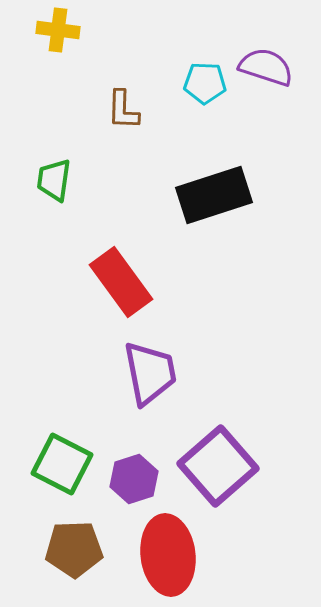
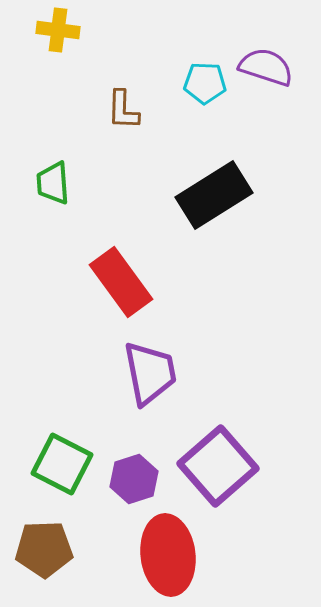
green trapezoid: moved 1 px left, 3 px down; rotated 12 degrees counterclockwise
black rectangle: rotated 14 degrees counterclockwise
brown pentagon: moved 30 px left
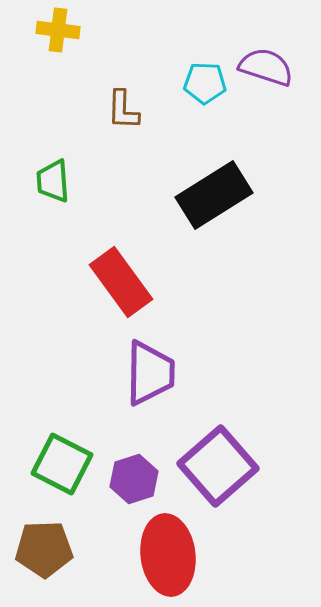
green trapezoid: moved 2 px up
purple trapezoid: rotated 12 degrees clockwise
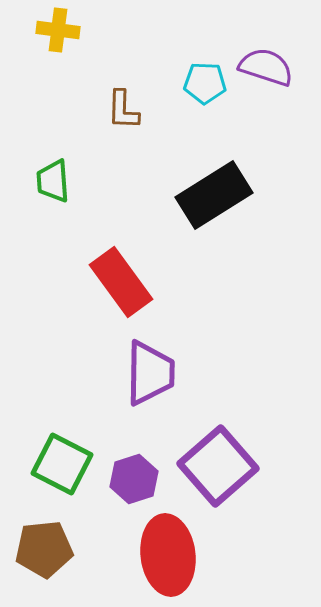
brown pentagon: rotated 4 degrees counterclockwise
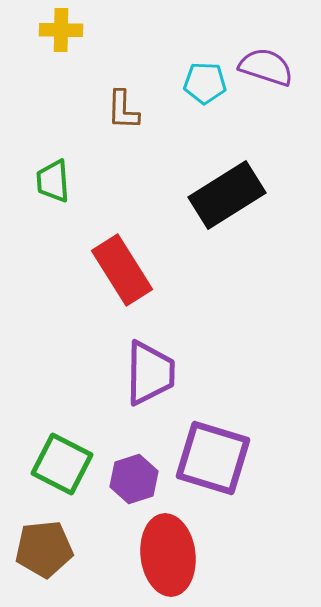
yellow cross: moved 3 px right; rotated 6 degrees counterclockwise
black rectangle: moved 13 px right
red rectangle: moved 1 px right, 12 px up; rotated 4 degrees clockwise
purple square: moved 5 px left, 8 px up; rotated 32 degrees counterclockwise
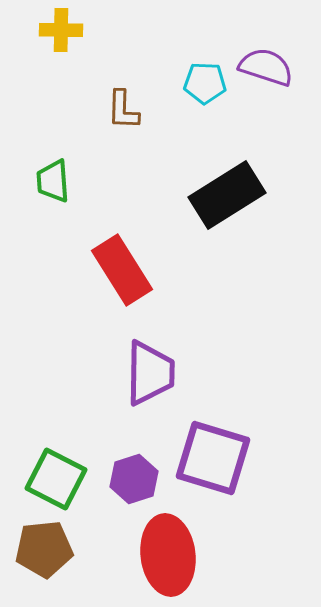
green square: moved 6 px left, 15 px down
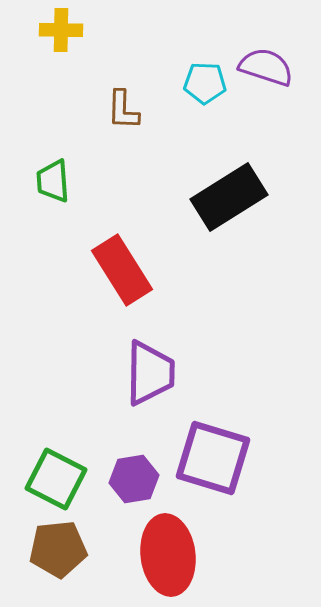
black rectangle: moved 2 px right, 2 px down
purple hexagon: rotated 9 degrees clockwise
brown pentagon: moved 14 px right
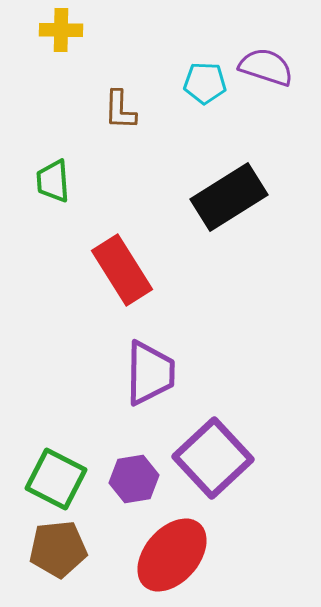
brown L-shape: moved 3 px left
purple square: rotated 30 degrees clockwise
red ellipse: moved 4 px right; rotated 48 degrees clockwise
